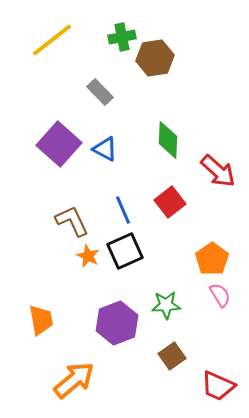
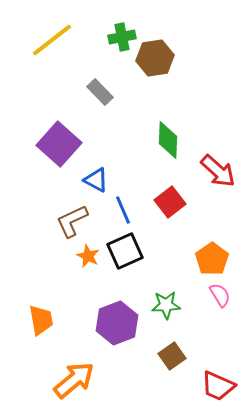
blue triangle: moved 9 px left, 31 px down
brown L-shape: rotated 90 degrees counterclockwise
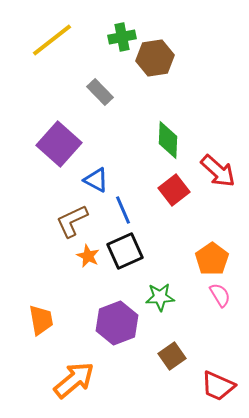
red square: moved 4 px right, 12 px up
green star: moved 6 px left, 8 px up
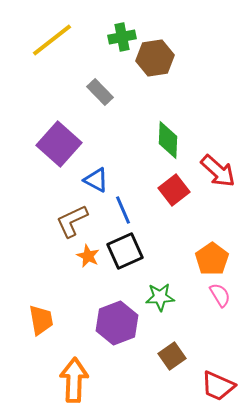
orange arrow: rotated 48 degrees counterclockwise
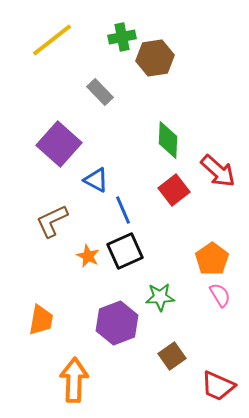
brown L-shape: moved 20 px left
orange trapezoid: rotated 20 degrees clockwise
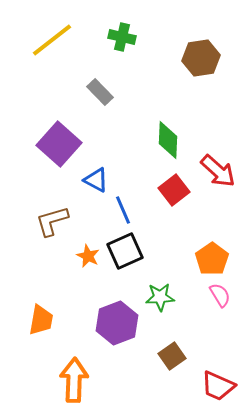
green cross: rotated 24 degrees clockwise
brown hexagon: moved 46 px right
brown L-shape: rotated 9 degrees clockwise
